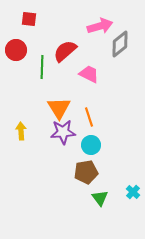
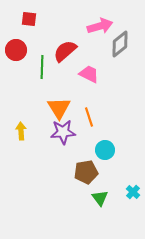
cyan circle: moved 14 px right, 5 px down
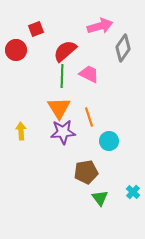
red square: moved 7 px right, 10 px down; rotated 28 degrees counterclockwise
gray diamond: moved 3 px right, 4 px down; rotated 16 degrees counterclockwise
green line: moved 20 px right, 9 px down
cyan circle: moved 4 px right, 9 px up
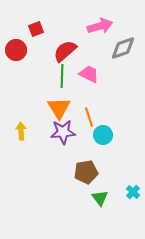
gray diamond: rotated 36 degrees clockwise
cyan circle: moved 6 px left, 6 px up
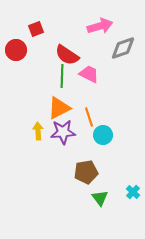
red semicircle: moved 2 px right, 4 px down; rotated 105 degrees counterclockwise
orange triangle: rotated 35 degrees clockwise
yellow arrow: moved 17 px right
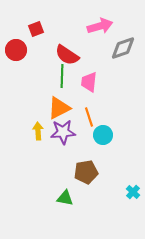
pink trapezoid: moved 8 px down; rotated 110 degrees counterclockwise
green triangle: moved 35 px left; rotated 42 degrees counterclockwise
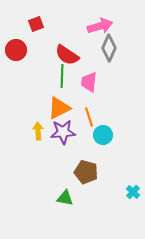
red square: moved 5 px up
gray diamond: moved 14 px left; rotated 48 degrees counterclockwise
brown pentagon: rotated 25 degrees clockwise
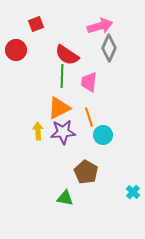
brown pentagon: rotated 15 degrees clockwise
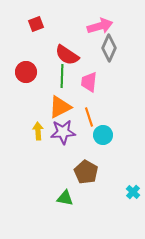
red circle: moved 10 px right, 22 px down
orange triangle: moved 1 px right, 1 px up
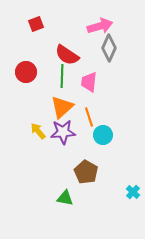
orange triangle: moved 2 px right; rotated 15 degrees counterclockwise
yellow arrow: rotated 36 degrees counterclockwise
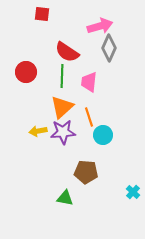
red square: moved 6 px right, 10 px up; rotated 28 degrees clockwise
red semicircle: moved 3 px up
yellow arrow: rotated 60 degrees counterclockwise
brown pentagon: rotated 25 degrees counterclockwise
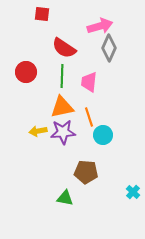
red semicircle: moved 3 px left, 4 px up
orange triangle: rotated 30 degrees clockwise
